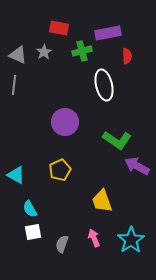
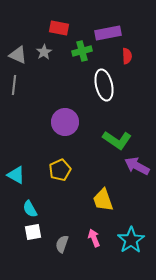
yellow trapezoid: moved 1 px right, 1 px up
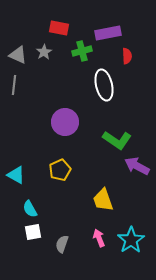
pink arrow: moved 5 px right
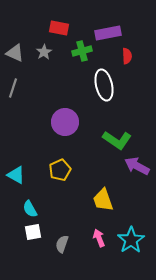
gray triangle: moved 3 px left, 2 px up
gray line: moved 1 px left, 3 px down; rotated 12 degrees clockwise
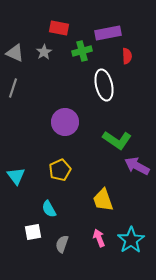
cyan triangle: moved 1 px down; rotated 24 degrees clockwise
cyan semicircle: moved 19 px right
